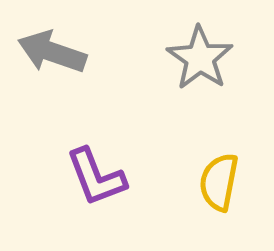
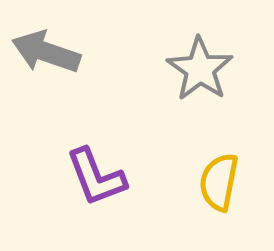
gray arrow: moved 6 px left
gray star: moved 11 px down
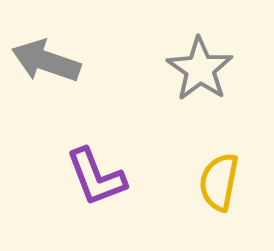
gray arrow: moved 9 px down
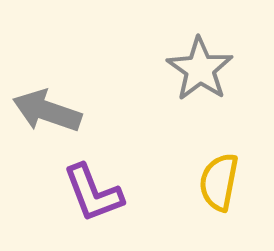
gray arrow: moved 1 px right, 50 px down
purple L-shape: moved 3 px left, 16 px down
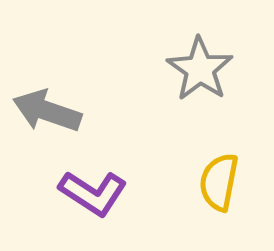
purple L-shape: rotated 36 degrees counterclockwise
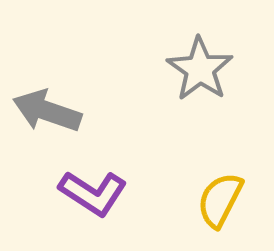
yellow semicircle: moved 1 px right, 18 px down; rotated 16 degrees clockwise
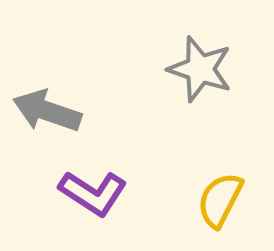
gray star: rotated 16 degrees counterclockwise
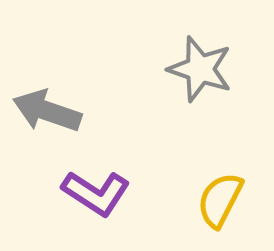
purple L-shape: moved 3 px right
